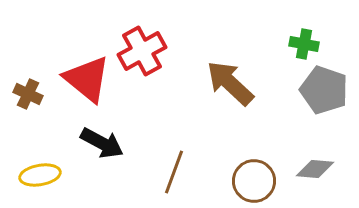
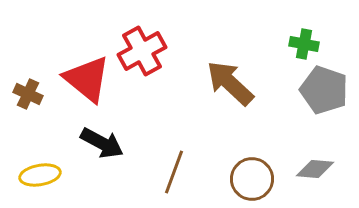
brown circle: moved 2 px left, 2 px up
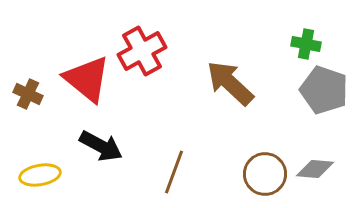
green cross: moved 2 px right
black arrow: moved 1 px left, 3 px down
brown circle: moved 13 px right, 5 px up
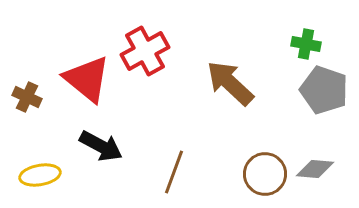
red cross: moved 3 px right
brown cross: moved 1 px left, 3 px down
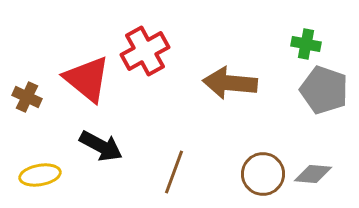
brown arrow: rotated 38 degrees counterclockwise
gray diamond: moved 2 px left, 5 px down
brown circle: moved 2 px left
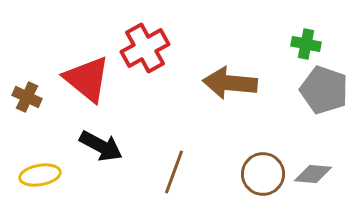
red cross: moved 3 px up
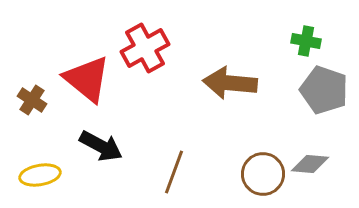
green cross: moved 3 px up
brown cross: moved 5 px right, 3 px down; rotated 8 degrees clockwise
gray diamond: moved 3 px left, 10 px up
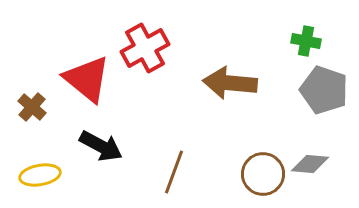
brown cross: moved 7 px down; rotated 8 degrees clockwise
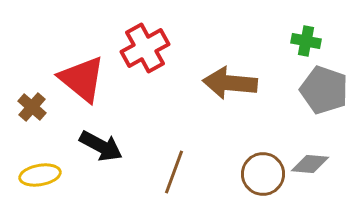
red triangle: moved 5 px left
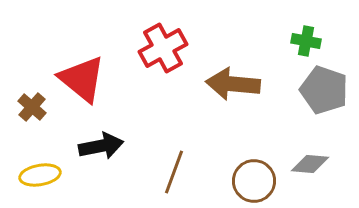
red cross: moved 18 px right
brown arrow: moved 3 px right, 1 px down
black arrow: rotated 39 degrees counterclockwise
brown circle: moved 9 px left, 7 px down
